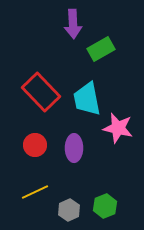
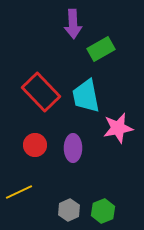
cyan trapezoid: moved 1 px left, 3 px up
pink star: rotated 24 degrees counterclockwise
purple ellipse: moved 1 px left
yellow line: moved 16 px left
green hexagon: moved 2 px left, 5 px down
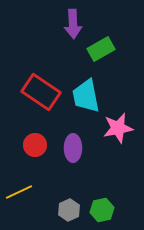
red rectangle: rotated 12 degrees counterclockwise
green hexagon: moved 1 px left, 1 px up; rotated 10 degrees clockwise
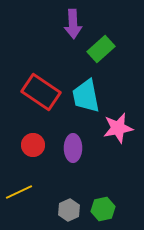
green rectangle: rotated 12 degrees counterclockwise
red circle: moved 2 px left
green hexagon: moved 1 px right, 1 px up
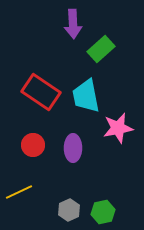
green hexagon: moved 3 px down
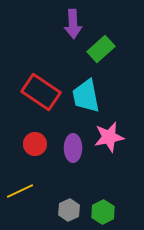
pink star: moved 9 px left, 9 px down
red circle: moved 2 px right, 1 px up
yellow line: moved 1 px right, 1 px up
green hexagon: rotated 15 degrees counterclockwise
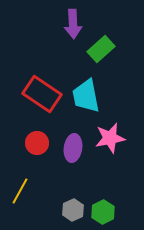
red rectangle: moved 1 px right, 2 px down
pink star: moved 1 px right, 1 px down
red circle: moved 2 px right, 1 px up
purple ellipse: rotated 8 degrees clockwise
yellow line: rotated 36 degrees counterclockwise
gray hexagon: moved 4 px right
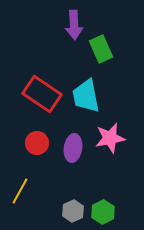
purple arrow: moved 1 px right, 1 px down
green rectangle: rotated 72 degrees counterclockwise
gray hexagon: moved 1 px down
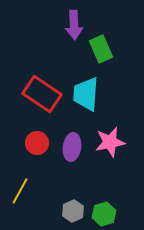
cyan trapezoid: moved 2 px up; rotated 15 degrees clockwise
pink star: moved 4 px down
purple ellipse: moved 1 px left, 1 px up
green hexagon: moved 1 px right, 2 px down; rotated 10 degrees clockwise
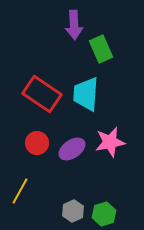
purple ellipse: moved 2 px down; rotated 48 degrees clockwise
